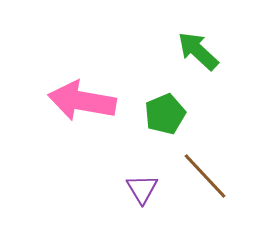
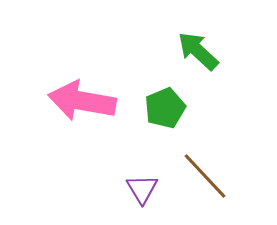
green pentagon: moved 6 px up
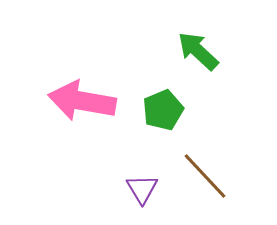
green pentagon: moved 2 px left, 2 px down
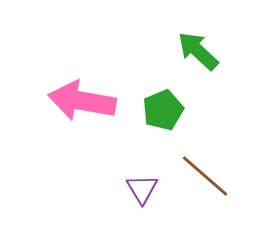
brown line: rotated 6 degrees counterclockwise
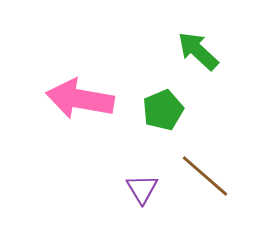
pink arrow: moved 2 px left, 2 px up
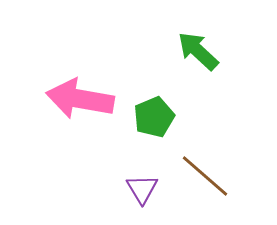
green pentagon: moved 9 px left, 7 px down
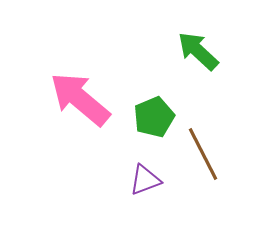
pink arrow: rotated 30 degrees clockwise
brown line: moved 2 px left, 22 px up; rotated 22 degrees clockwise
purple triangle: moved 3 px right, 9 px up; rotated 40 degrees clockwise
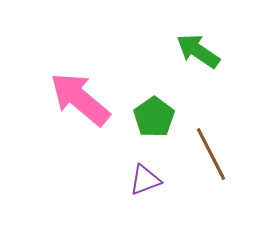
green arrow: rotated 9 degrees counterclockwise
green pentagon: rotated 12 degrees counterclockwise
brown line: moved 8 px right
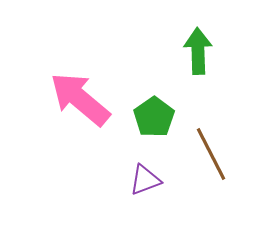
green arrow: rotated 54 degrees clockwise
